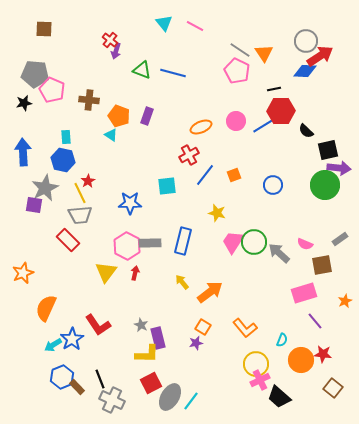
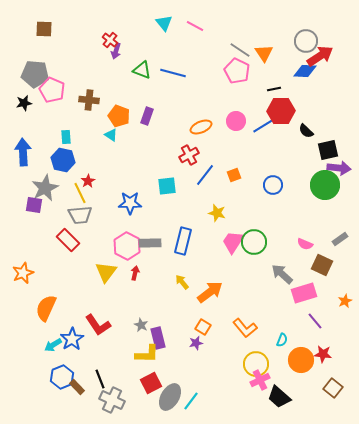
gray arrow at (279, 253): moved 3 px right, 21 px down
brown square at (322, 265): rotated 35 degrees clockwise
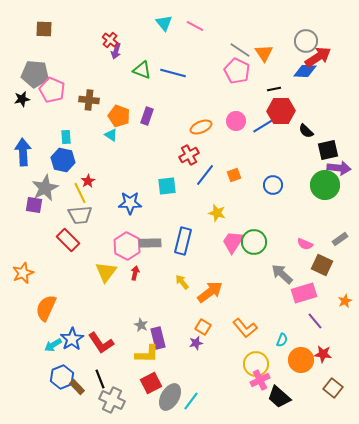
red arrow at (320, 56): moved 2 px left, 1 px down
black star at (24, 103): moved 2 px left, 4 px up
red L-shape at (98, 325): moved 3 px right, 18 px down
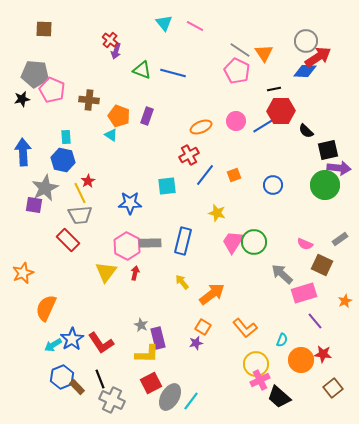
orange arrow at (210, 292): moved 2 px right, 2 px down
brown square at (333, 388): rotated 12 degrees clockwise
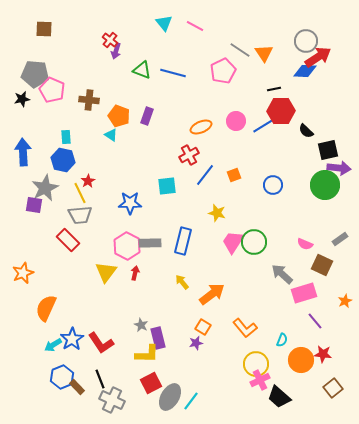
pink pentagon at (237, 71): moved 14 px left; rotated 20 degrees clockwise
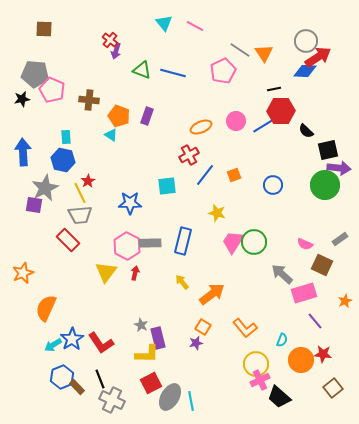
cyan line at (191, 401): rotated 48 degrees counterclockwise
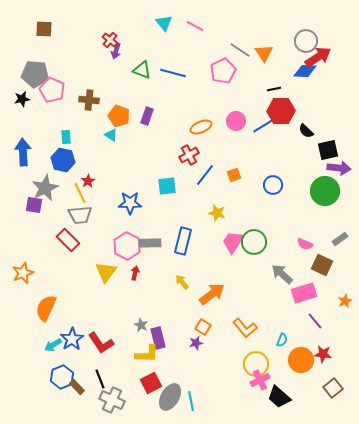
green circle at (325, 185): moved 6 px down
